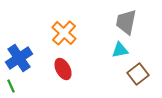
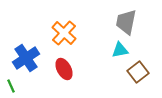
blue cross: moved 7 px right
red ellipse: moved 1 px right
brown square: moved 2 px up
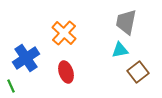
red ellipse: moved 2 px right, 3 px down; rotated 10 degrees clockwise
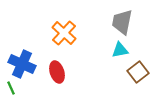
gray trapezoid: moved 4 px left
blue cross: moved 4 px left, 6 px down; rotated 32 degrees counterclockwise
red ellipse: moved 9 px left
green line: moved 2 px down
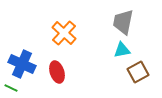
gray trapezoid: moved 1 px right
cyan triangle: moved 2 px right
brown square: rotated 10 degrees clockwise
green line: rotated 40 degrees counterclockwise
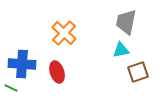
gray trapezoid: moved 3 px right
cyan triangle: moved 1 px left
blue cross: rotated 20 degrees counterclockwise
brown square: rotated 10 degrees clockwise
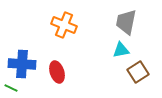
orange cross: moved 8 px up; rotated 20 degrees counterclockwise
brown square: rotated 15 degrees counterclockwise
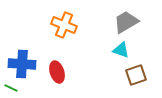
gray trapezoid: rotated 48 degrees clockwise
cyan triangle: rotated 30 degrees clockwise
brown square: moved 2 px left, 3 px down; rotated 15 degrees clockwise
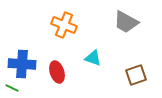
gray trapezoid: rotated 120 degrees counterclockwise
cyan triangle: moved 28 px left, 8 px down
green line: moved 1 px right
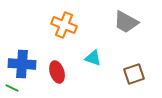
brown square: moved 2 px left, 1 px up
